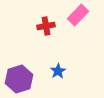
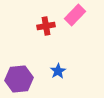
pink rectangle: moved 3 px left
purple hexagon: rotated 12 degrees clockwise
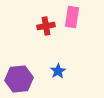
pink rectangle: moved 3 px left, 2 px down; rotated 35 degrees counterclockwise
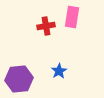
blue star: moved 1 px right
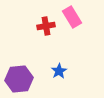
pink rectangle: rotated 40 degrees counterclockwise
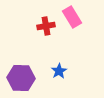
purple hexagon: moved 2 px right, 1 px up; rotated 8 degrees clockwise
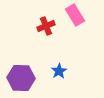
pink rectangle: moved 3 px right, 2 px up
red cross: rotated 12 degrees counterclockwise
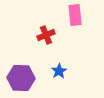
pink rectangle: rotated 25 degrees clockwise
red cross: moved 9 px down
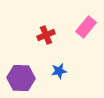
pink rectangle: moved 11 px right, 12 px down; rotated 45 degrees clockwise
blue star: rotated 21 degrees clockwise
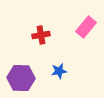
red cross: moved 5 px left; rotated 12 degrees clockwise
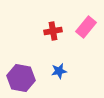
red cross: moved 12 px right, 4 px up
purple hexagon: rotated 8 degrees clockwise
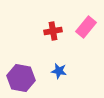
blue star: rotated 21 degrees clockwise
